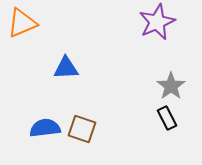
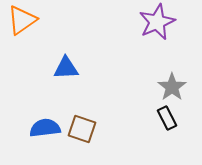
orange triangle: moved 3 px up; rotated 12 degrees counterclockwise
gray star: moved 1 px right, 1 px down
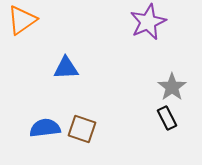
purple star: moved 9 px left
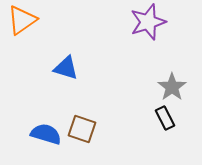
purple star: rotated 6 degrees clockwise
blue triangle: rotated 20 degrees clockwise
black rectangle: moved 2 px left
blue semicircle: moved 1 px right, 6 px down; rotated 24 degrees clockwise
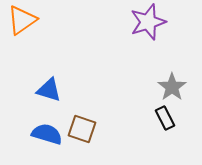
blue triangle: moved 17 px left, 22 px down
blue semicircle: moved 1 px right
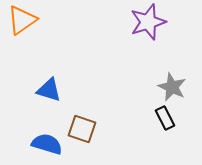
gray star: rotated 12 degrees counterclockwise
blue semicircle: moved 10 px down
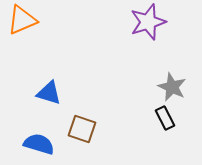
orange triangle: rotated 12 degrees clockwise
blue triangle: moved 3 px down
blue semicircle: moved 8 px left
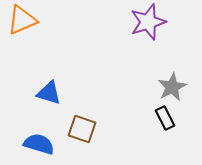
gray star: rotated 20 degrees clockwise
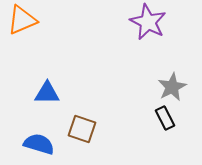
purple star: rotated 27 degrees counterclockwise
blue triangle: moved 2 px left; rotated 16 degrees counterclockwise
